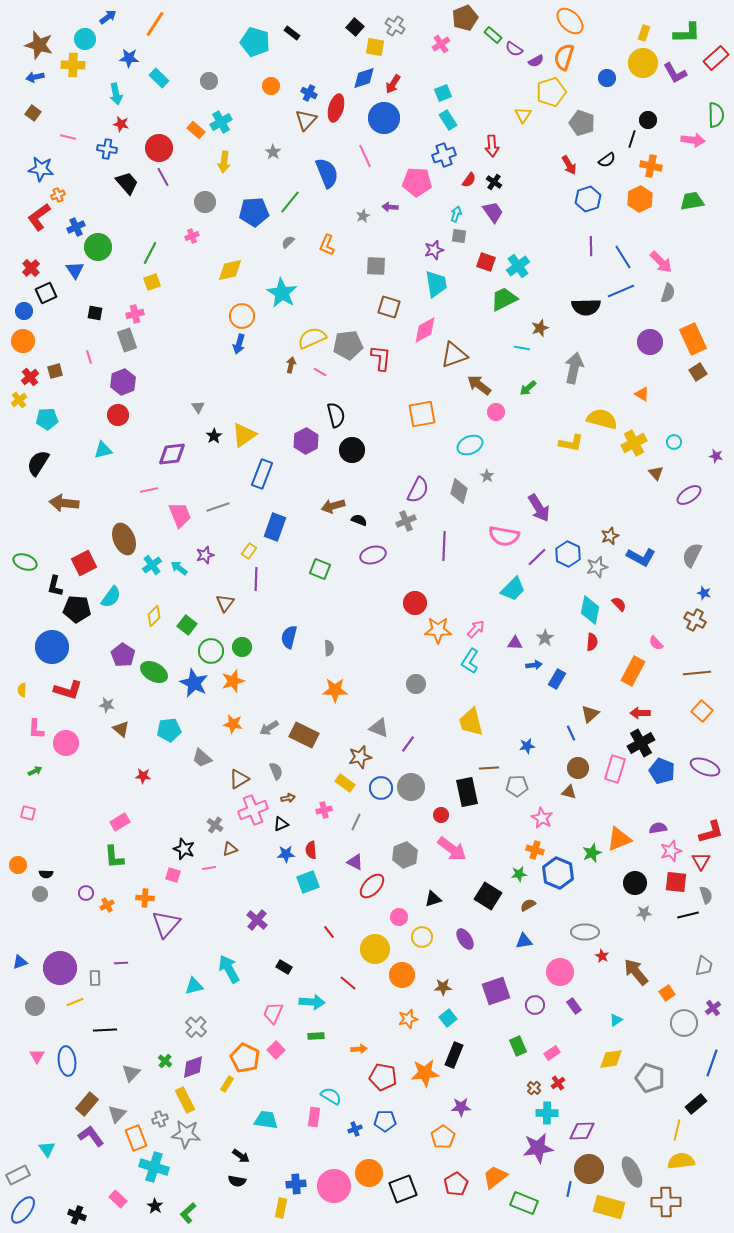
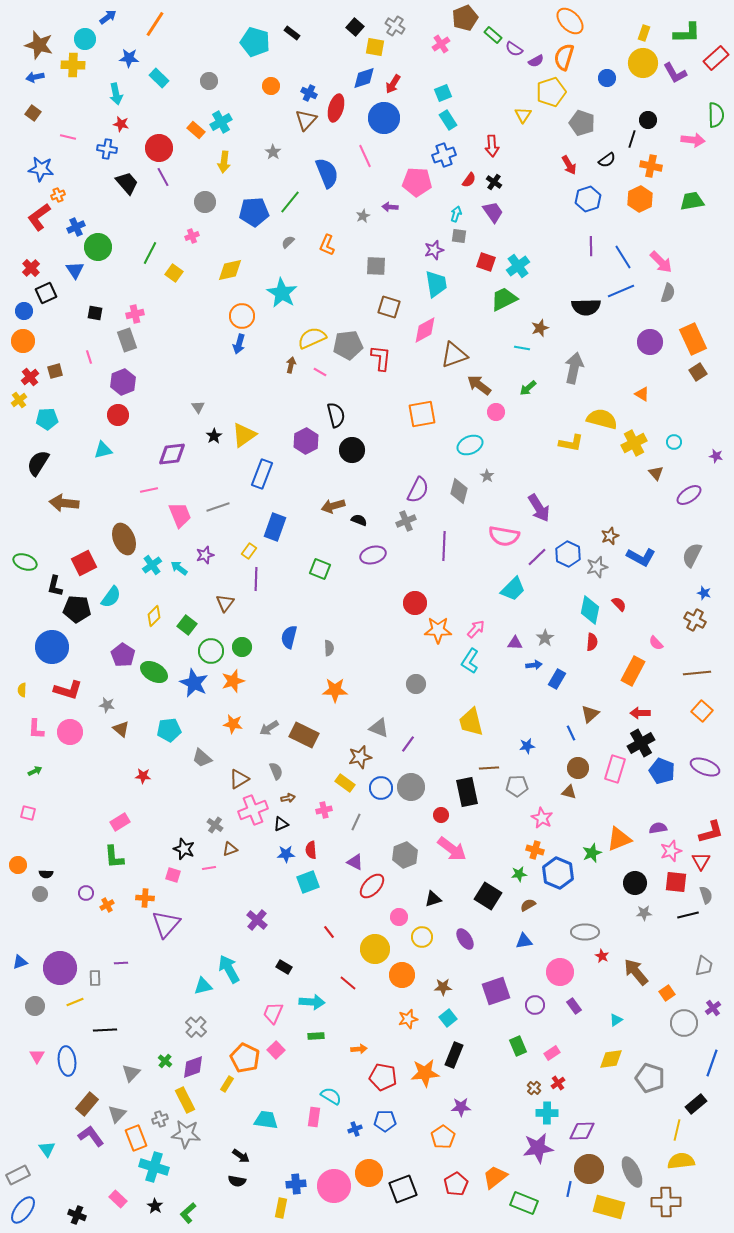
yellow square at (152, 282): moved 22 px right, 9 px up; rotated 36 degrees counterclockwise
pink circle at (66, 743): moved 4 px right, 11 px up
cyan triangle at (194, 986): moved 9 px right
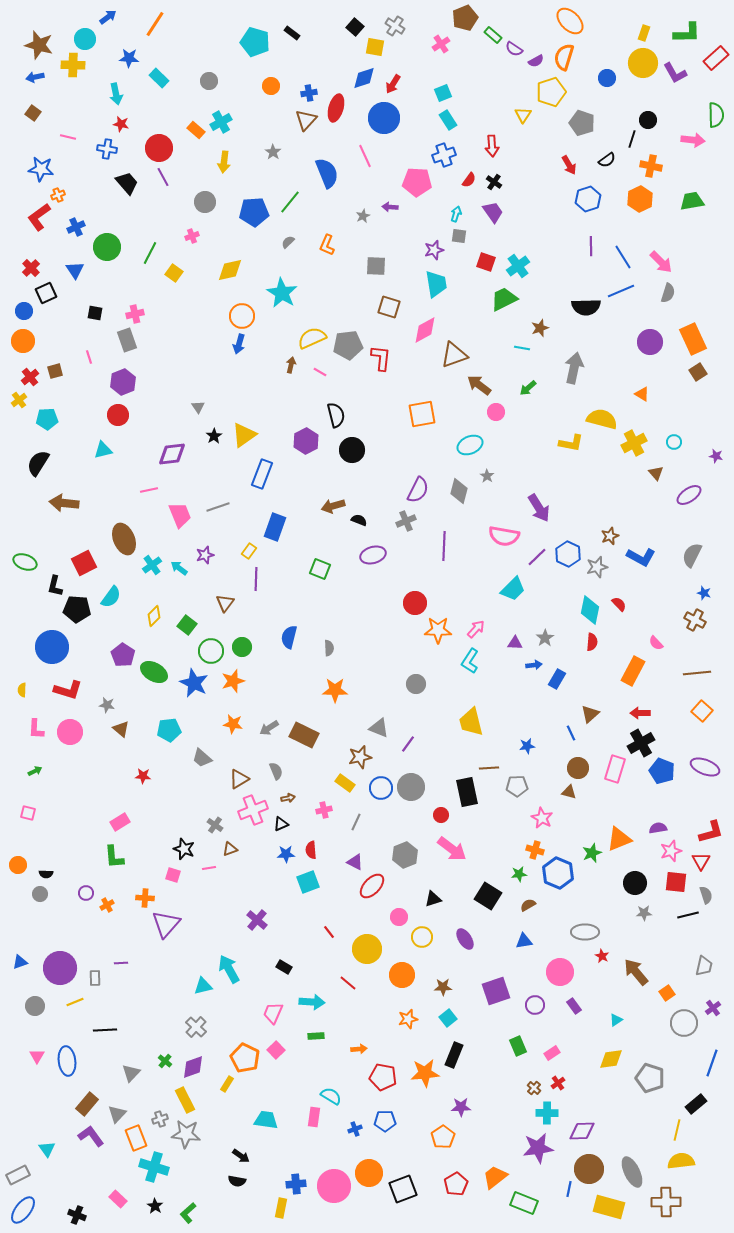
blue cross at (309, 93): rotated 35 degrees counterclockwise
green circle at (98, 247): moved 9 px right
yellow circle at (375, 949): moved 8 px left
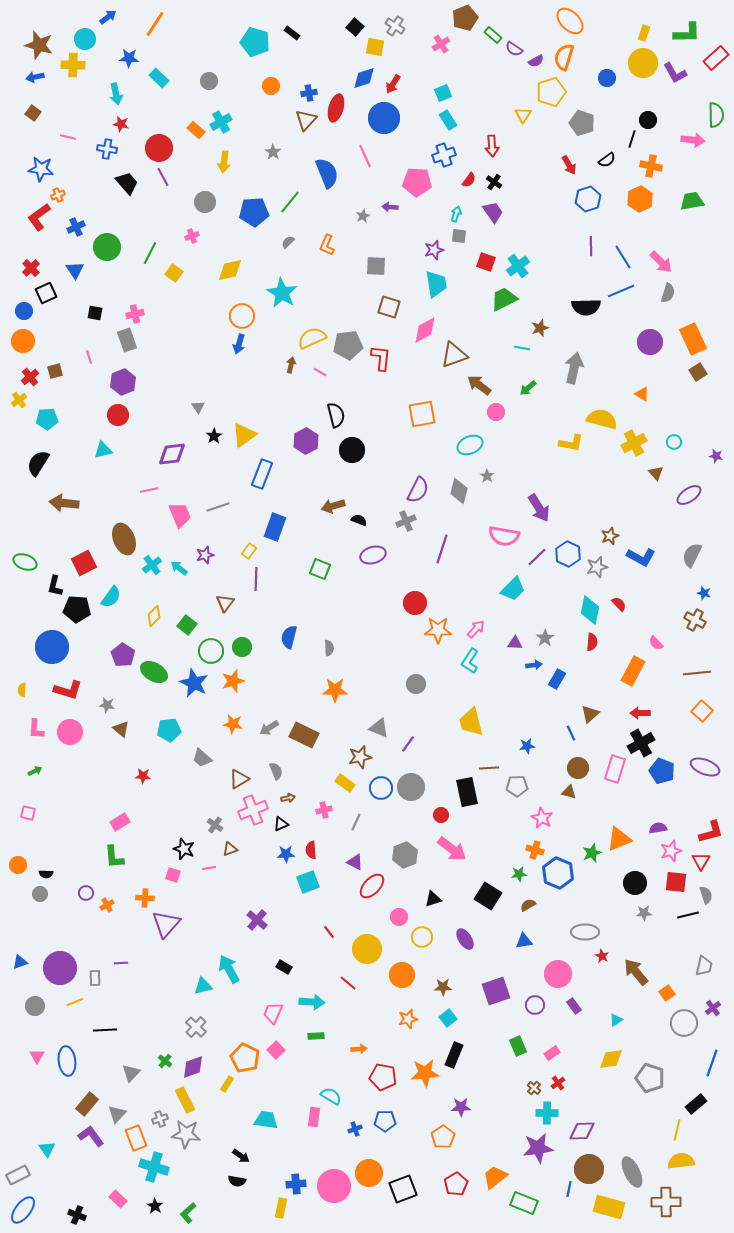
purple line at (444, 546): moved 2 px left, 3 px down; rotated 16 degrees clockwise
pink circle at (560, 972): moved 2 px left, 2 px down
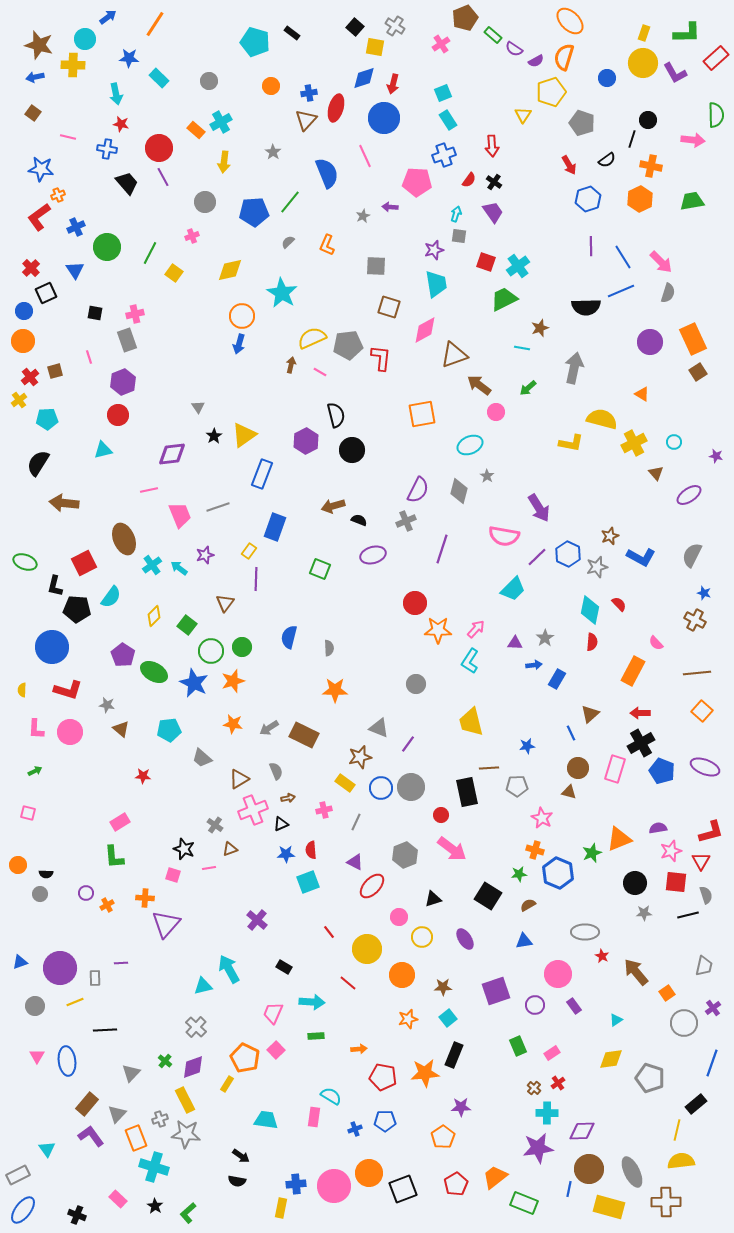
red arrow at (393, 84): rotated 18 degrees counterclockwise
